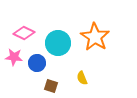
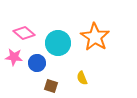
pink diamond: rotated 15 degrees clockwise
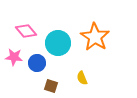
pink diamond: moved 2 px right, 2 px up; rotated 10 degrees clockwise
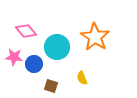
cyan circle: moved 1 px left, 4 px down
blue circle: moved 3 px left, 1 px down
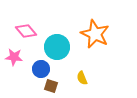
orange star: moved 3 px up; rotated 8 degrees counterclockwise
blue circle: moved 7 px right, 5 px down
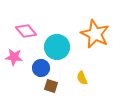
blue circle: moved 1 px up
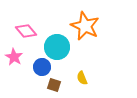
orange star: moved 10 px left, 8 px up
pink star: rotated 24 degrees clockwise
blue circle: moved 1 px right, 1 px up
brown square: moved 3 px right, 1 px up
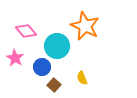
cyan circle: moved 1 px up
pink star: moved 1 px right, 1 px down
brown square: rotated 24 degrees clockwise
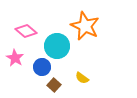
pink diamond: rotated 10 degrees counterclockwise
yellow semicircle: rotated 32 degrees counterclockwise
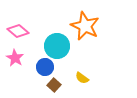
pink diamond: moved 8 px left
blue circle: moved 3 px right
